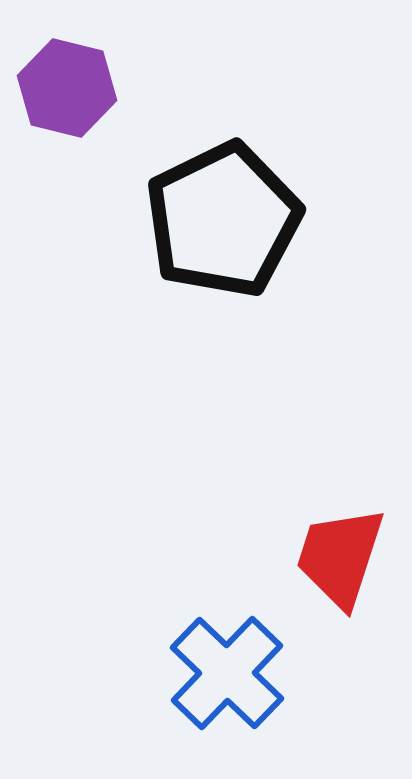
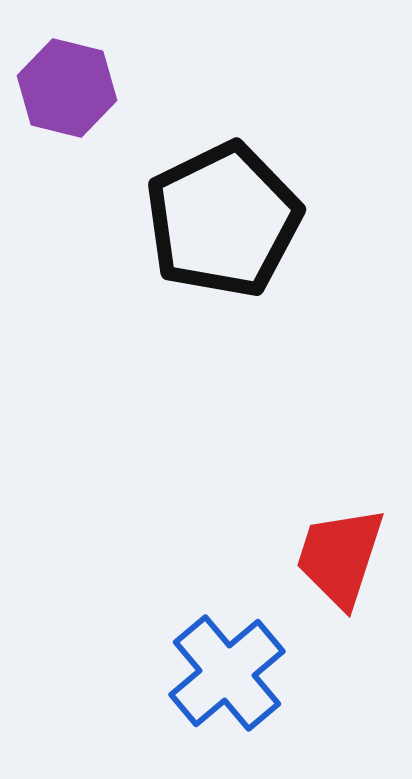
blue cross: rotated 6 degrees clockwise
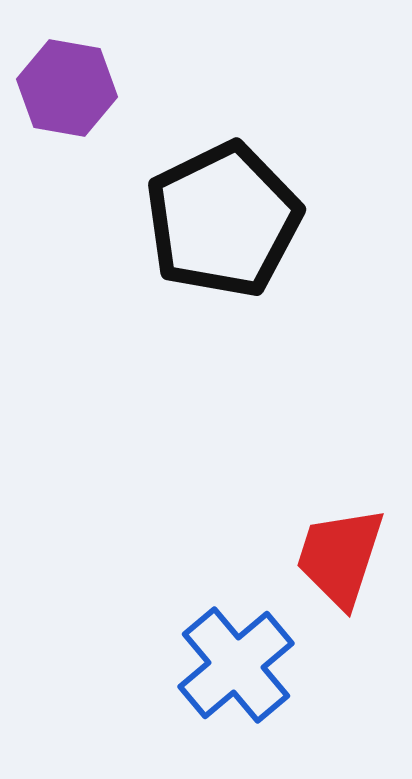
purple hexagon: rotated 4 degrees counterclockwise
blue cross: moved 9 px right, 8 px up
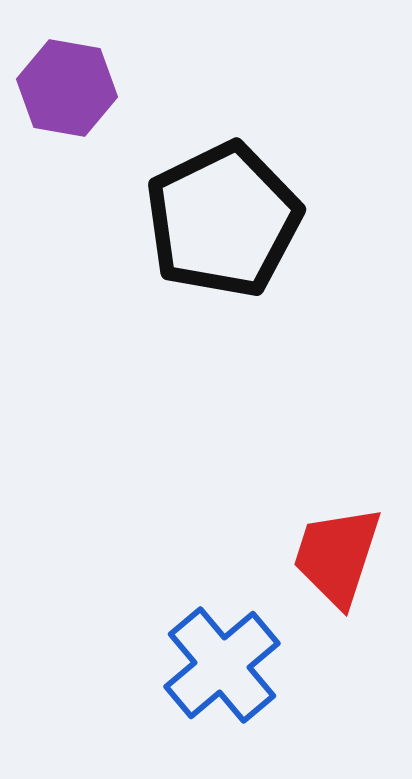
red trapezoid: moved 3 px left, 1 px up
blue cross: moved 14 px left
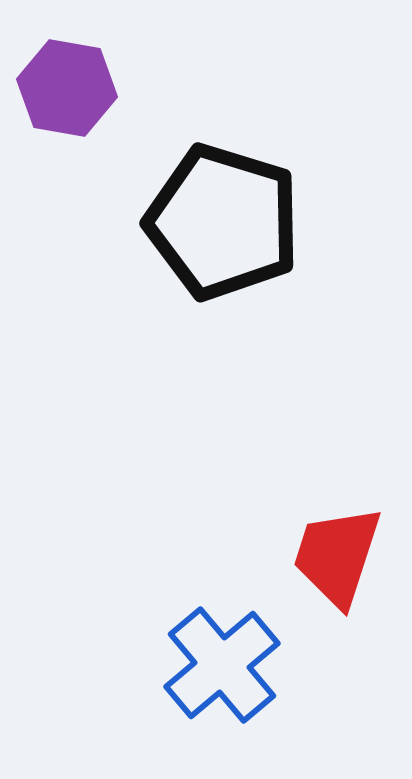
black pentagon: moved 2 px down; rotated 29 degrees counterclockwise
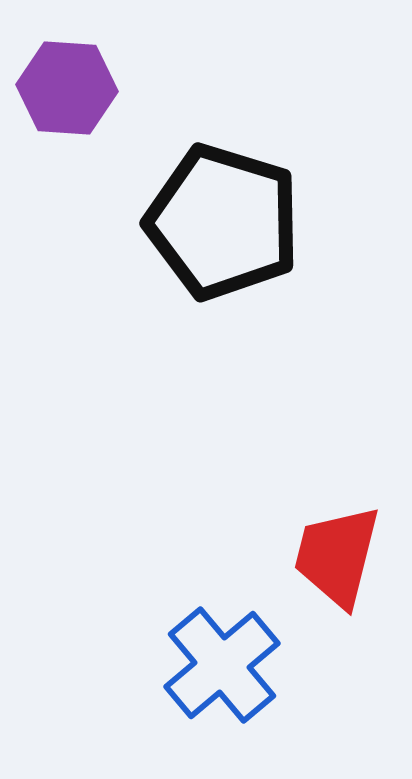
purple hexagon: rotated 6 degrees counterclockwise
red trapezoid: rotated 4 degrees counterclockwise
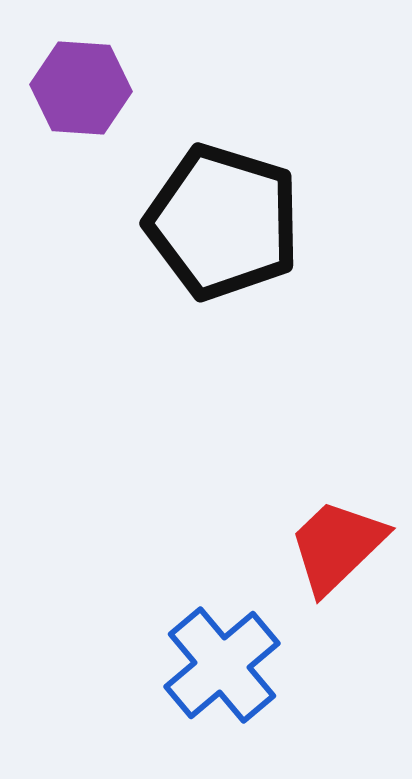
purple hexagon: moved 14 px right
red trapezoid: moved 10 px up; rotated 32 degrees clockwise
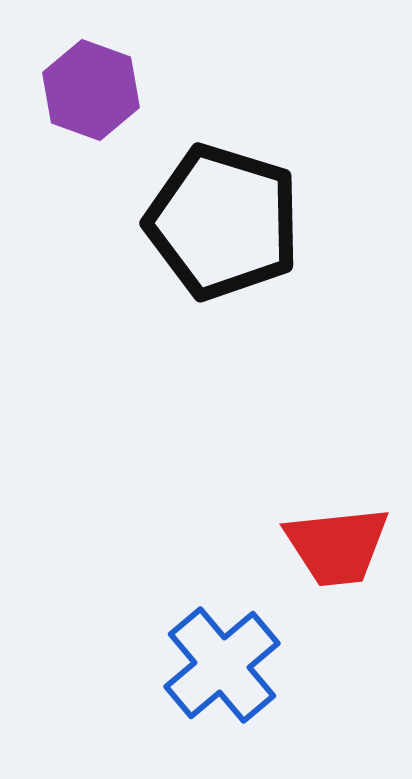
purple hexagon: moved 10 px right, 2 px down; rotated 16 degrees clockwise
red trapezoid: rotated 142 degrees counterclockwise
